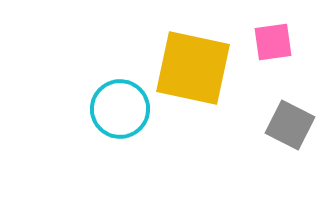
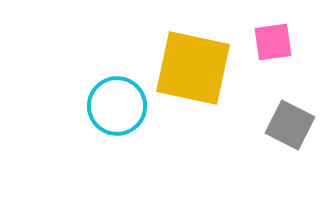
cyan circle: moved 3 px left, 3 px up
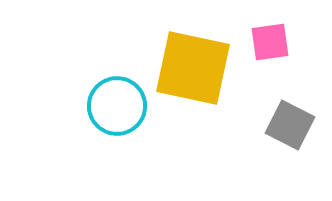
pink square: moved 3 px left
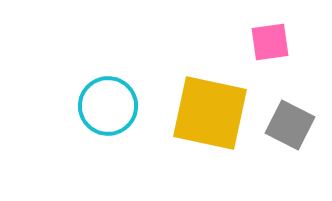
yellow square: moved 17 px right, 45 px down
cyan circle: moved 9 px left
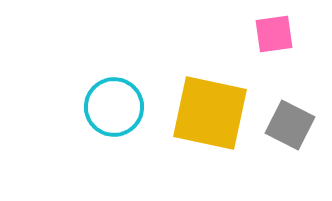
pink square: moved 4 px right, 8 px up
cyan circle: moved 6 px right, 1 px down
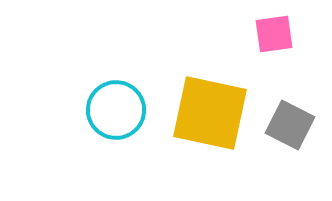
cyan circle: moved 2 px right, 3 px down
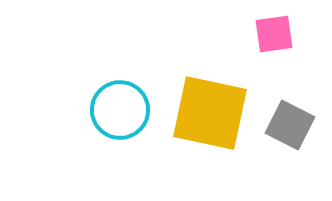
cyan circle: moved 4 px right
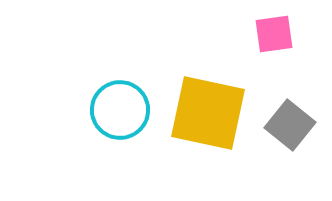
yellow square: moved 2 px left
gray square: rotated 12 degrees clockwise
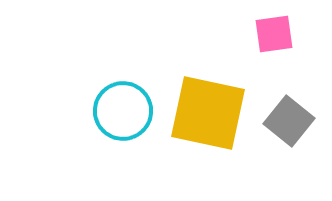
cyan circle: moved 3 px right, 1 px down
gray square: moved 1 px left, 4 px up
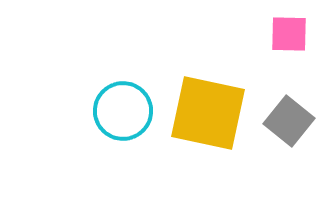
pink square: moved 15 px right; rotated 9 degrees clockwise
